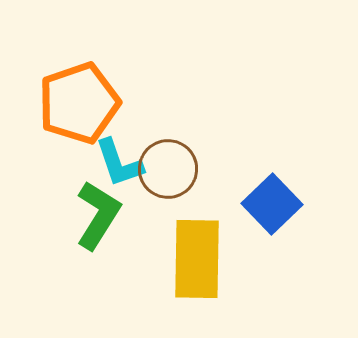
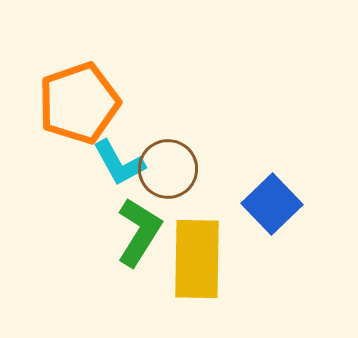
cyan L-shape: rotated 10 degrees counterclockwise
green L-shape: moved 41 px right, 17 px down
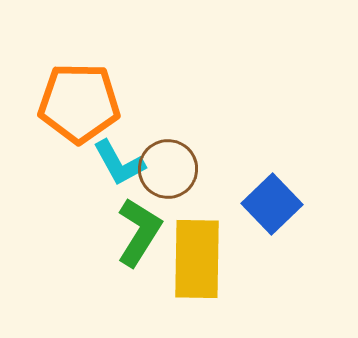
orange pentagon: rotated 20 degrees clockwise
